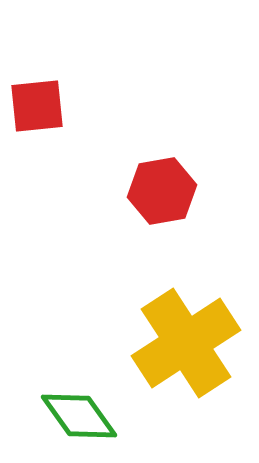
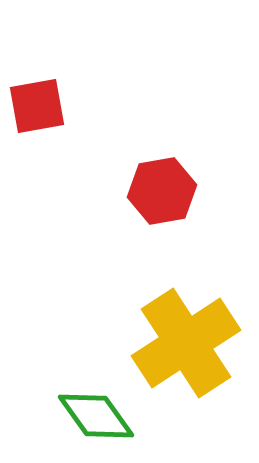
red square: rotated 4 degrees counterclockwise
green diamond: moved 17 px right
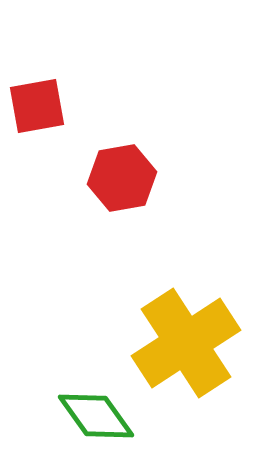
red hexagon: moved 40 px left, 13 px up
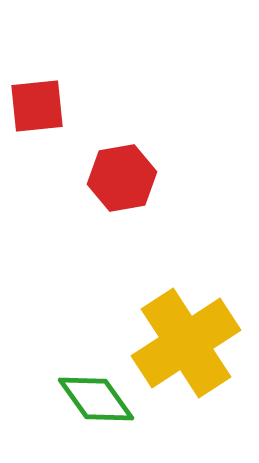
red square: rotated 4 degrees clockwise
green diamond: moved 17 px up
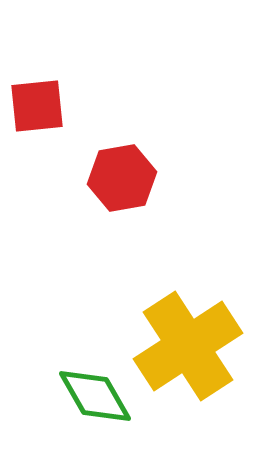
yellow cross: moved 2 px right, 3 px down
green diamond: moved 1 px left, 3 px up; rotated 6 degrees clockwise
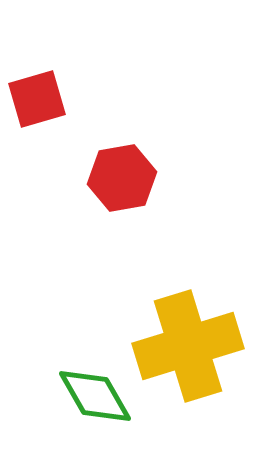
red square: moved 7 px up; rotated 10 degrees counterclockwise
yellow cross: rotated 16 degrees clockwise
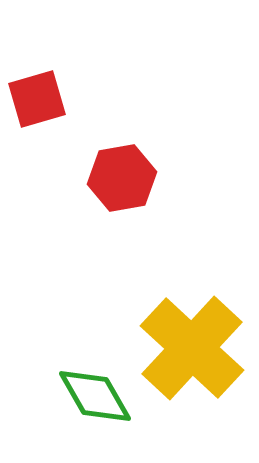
yellow cross: moved 4 px right, 2 px down; rotated 30 degrees counterclockwise
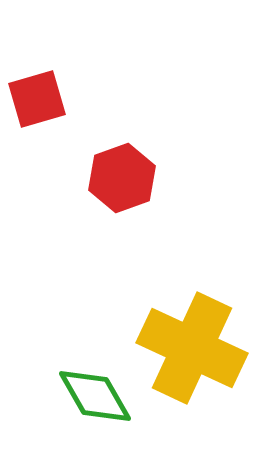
red hexagon: rotated 10 degrees counterclockwise
yellow cross: rotated 18 degrees counterclockwise
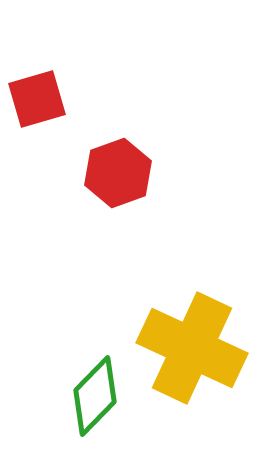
red hexagon: moved 4 px left, 5 px up
green diamond: rotated 74 degrees clockwise
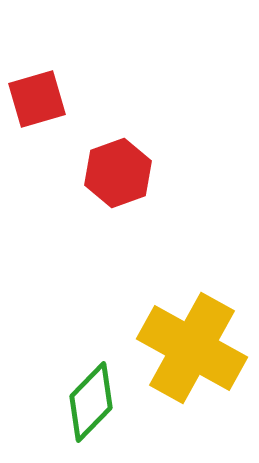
yellow cross: rotated 4 degrees clockwise
green diamond: moved 4 px left, 6 px down
